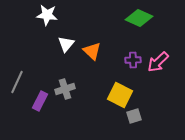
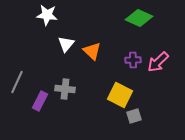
gray cross: rotated 24 degrees clockwise
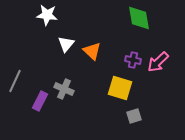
green diamond: rotated 56 degrees clockwise
purple cross: rotated 14 degrees clockwise
gray line: moved 2 px left, 1 px up
gray cross: moved 1 px left; rotated 18 degrees clockwise
yellow square: moved 7 px up; rotated 10 degrees counterclockwise
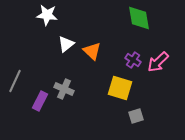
white triangle: rotated 12 degrees clockwise
purple cross: rotated 21 degrees clockwise
gray square: moved 2 px right
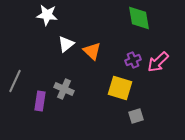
purple cross: rotated 35 degrees clockwise
purple rectangle: rotated 18 degrees counterclockwise
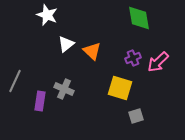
white star: rotated 15 degrees clockwise
purple cross: moved 2 px up
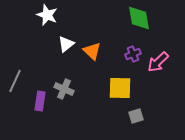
purple cross: moved 4 px up
yellow square: rotated 15 degrees counterclockwise
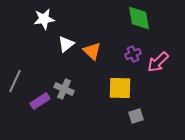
white star: moved 3 px left, 4 px down; rotated 30 degrees counterclockwise
purple rectangle: rotated 48 degrees clockwise
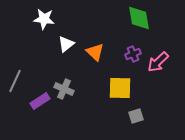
white star: rotated 15 degrees clockwise
orange triangle: moved 3 px right, 1 px down
